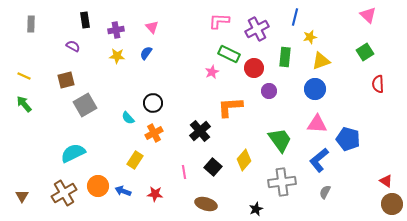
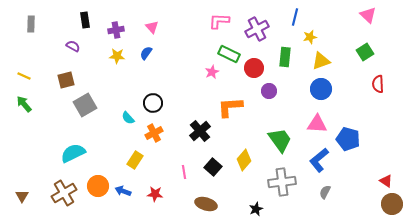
blue circle at (315, 89): moved 6 px right
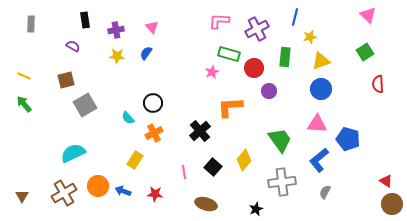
green rectangle at (229, 54): rotated 10 degrees counterclockwise
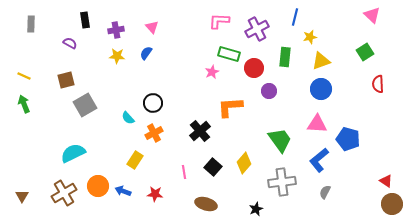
pink triangle at (368, 15): moved 4 px right
purple semicircle at (73, 46): moved 3 px left, 3 px up
green arrow at (24, 104): rotated 18 degrees clockwise
yellow diamond at (244, 160): moved 3 px down
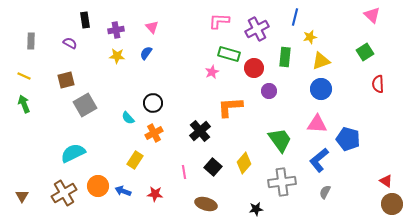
gray rectangle at (31, 24): moved 17 px down
black star at (256, 209): rotated 16 degrees clockwise
